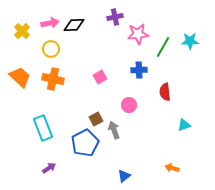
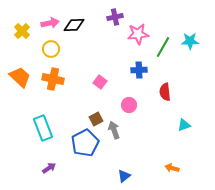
pink square: moved 5 px down; rotated 24 degrees counterclockwise
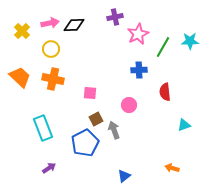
pink star: rotated 20 degrees counterclockwise
pink square: moved 10 px left, 11 px down; rotated 32 degrees counterclockwise
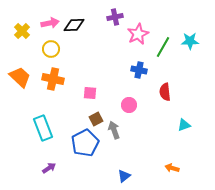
blue cross: rotated 14 degrees clockwise
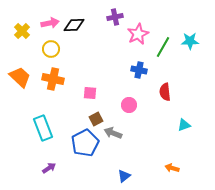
gray arrow: moved 1 px left, 3 px down; rotated 48 degrees counterclockwise
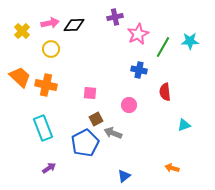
orange cross: moved 7 px left, 6 px down
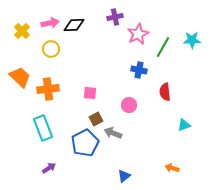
cyan star: moved 2 px right, 1 px up
orange cross: moved 2 px right, 4 px down; rotated 20 degrees counterclockwise
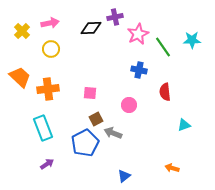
black diamond: moved 17 px right, 3 px down
green line: rotated 65 degrees counterclockwise
purple arrow: moved 2 px left, 4 px up
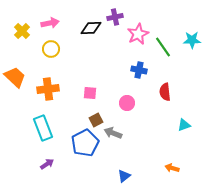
orange trapezoid: moved 5 px left
pink circle: moved 2 px left, 2 px up
brown square: moved 1 px down
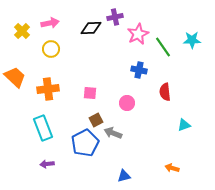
purple arrow: rotated 152 degrees counterclockwise
blue triangle: rotated 24 degrees clockwise
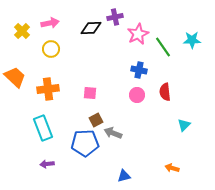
pink circle: moved 10 px right, 8 px up
cyan triangle: rotated 24 degrees counterclockwise
blue pentagon: rotated 24 degrees clockwise
